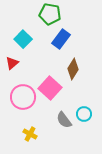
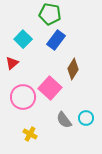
blue rectangle: moved 5 px left, 1 px down
cyan circle: moved 2 px right, 4 px down
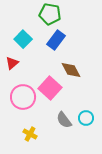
brown diamond: moved 2 px left, 1 px down; rotated 60 degrees counterclockwise
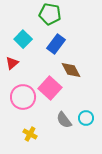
blue rectangle: moved 4 px down
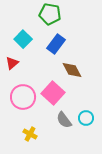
brown diamond: moved 1 px right
pink square: moved 3 px right, 5 px down
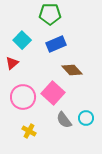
green pentagon: rotated 10 degrees counterclockwise
cyan square: moved 1 px left, 1 px down
blue rectangle: rotated 30 degrees clockwise
brown diamond: rotated 15 degrees counterclockwise
yellow cross: moved 1 px left, 3 px up
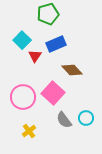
green pentagon: moved 2 px left; rotated 15 degrees counterclockwise
red triangle: moved 23 px right, 7 px up; rotated 16 degrees counterclockwise
yellow cross: rotated 24 degrees clockwise
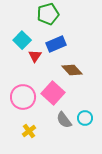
cyan circle: moved 1 px left
